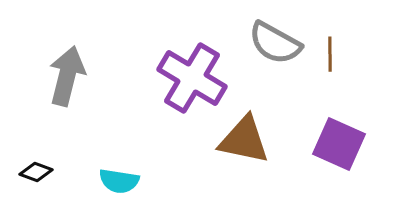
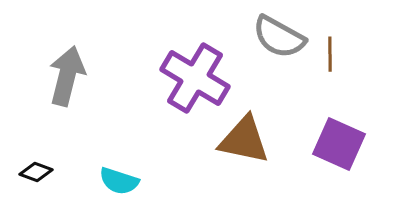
gray semicircle: moved 4 px right, 6 px up
purple cross: moved 3 px right
cyan semicircle: rotated 9 degrees clockwise
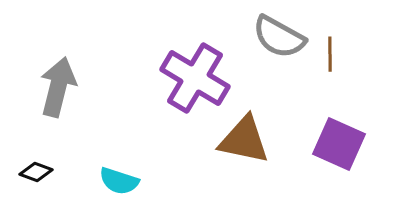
gray arrow: moved 9 px left, 11 px down
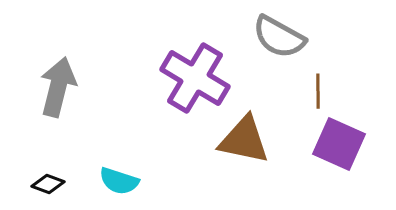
brown line: moved 12 px left, 37 px down
black diamond: moved 12 px right, 12 px down
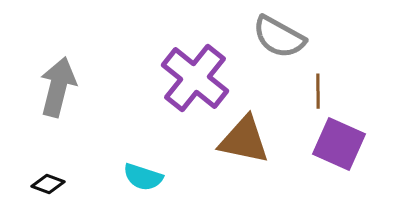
purple cross: rotated 8 degrees clockwise
cyan semicircle: moved 24 px right, 4 px up
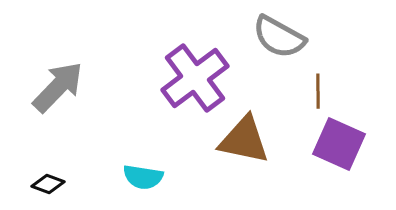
purple cross: rotated 14 degrees clockwise
gray arrow: rotated 30 degrees clockwise
cyan semicircle: rotated 9 degrees counterclockwise
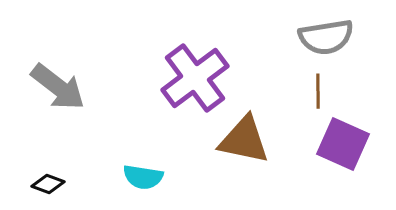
gray semicircle: moved 47 px right; rotated 38 degrees counterclockwise
gray arrow: rotated 84 degrees clockwise
purple square: moved 4 px right
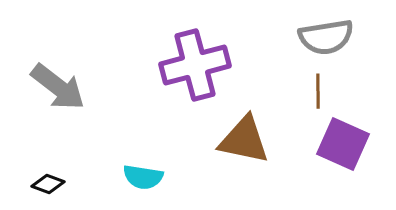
purple cross: moved 13 px up; rotated 22 degrees clockwise
